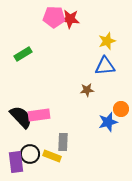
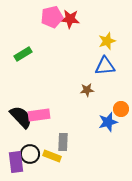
pink pentagon: moved 2 px left; rotated 15 degrees counterclockwise
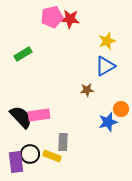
blue triangle: rotated 25 degrees counterclockwise
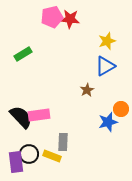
brown star: rotated 24 degrees counterclockwise
black circle: moved 1 px left
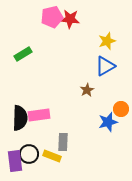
black semicircle: moved 1 px left, 1 px down; rotated 45 degrees clockwise
purple rectangle: moved 1 px left, 1 px up
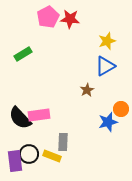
pink pentagon: moved 4 px left; rotated 15 degrees counterclockwise
black semicircle: rotated 135 degrees clockwise
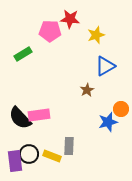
pink pentagon: moved 2 px right, 14 px down; rotated 30 degrees clockwise
yellow star: moved 11 px left, 6 px up
gray rectangle: moved 6 px right, 4 px down
